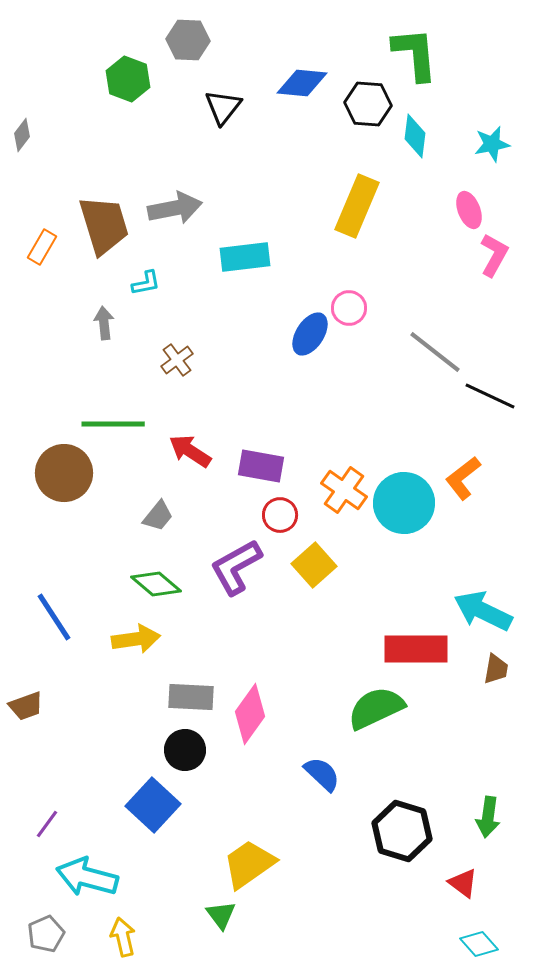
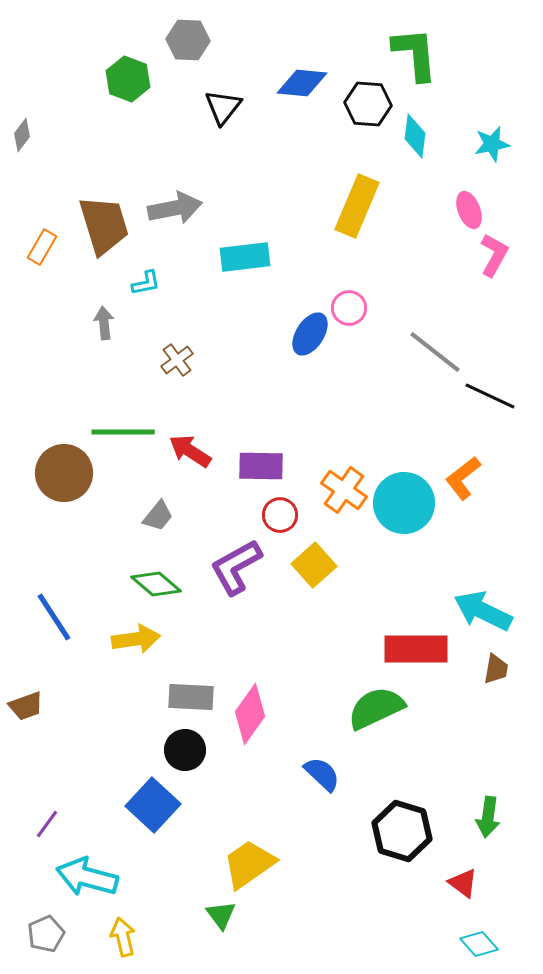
green line at (113, 424): moved 10 px right, 8 px down
purple rectangle at (261, 466): rotated 9 degrees counterclockwise
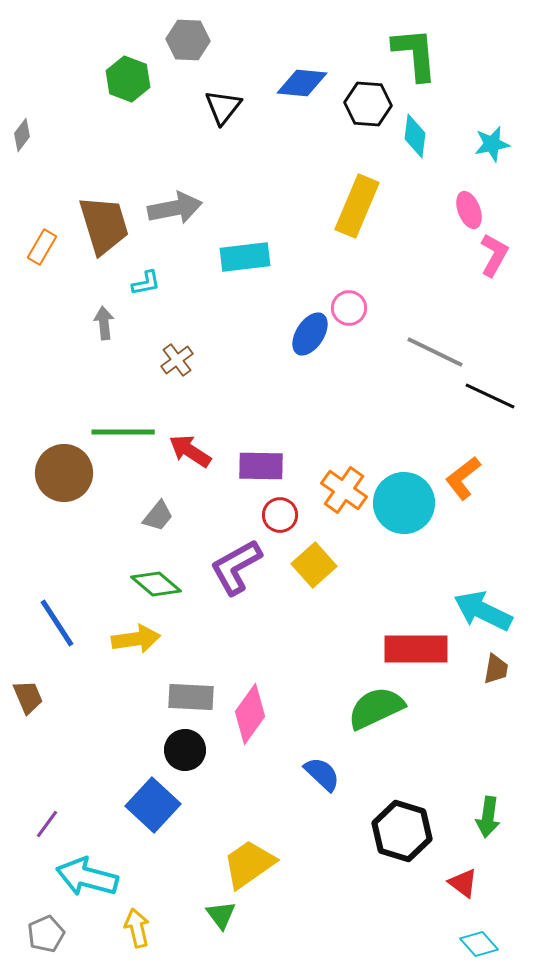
gray line at (435, 352): rotated 12 degrees counterclockwise
blue line at (54, 617): moved 3 px right, 6 px down
brown trapezoid at (26, 706): moved 2 px right, 9 px up; rotated 93 degrees counterclockwise
yellow arrow at (123, 937): moved 14 px right, 9 px up
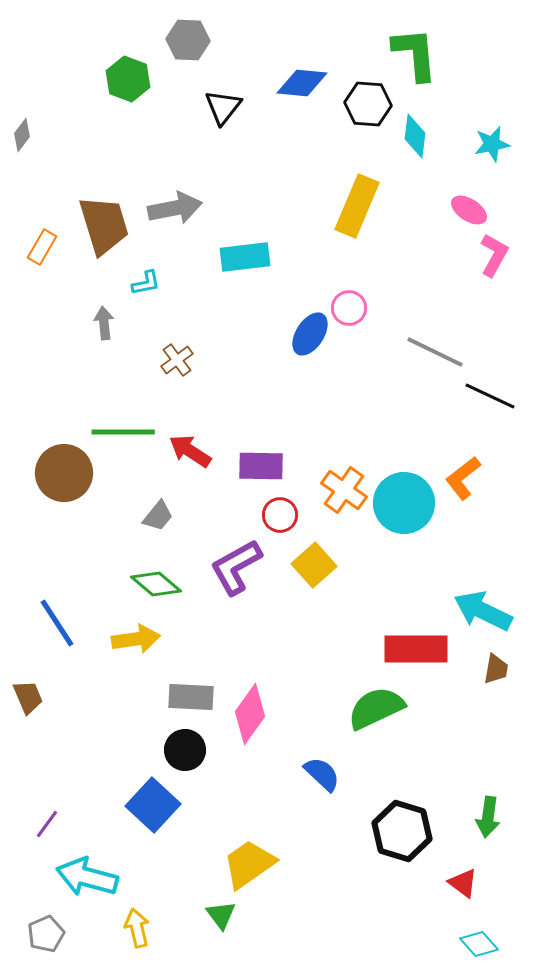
pink ellipse at (469, 210): rotated 36 degrees counterclockwise
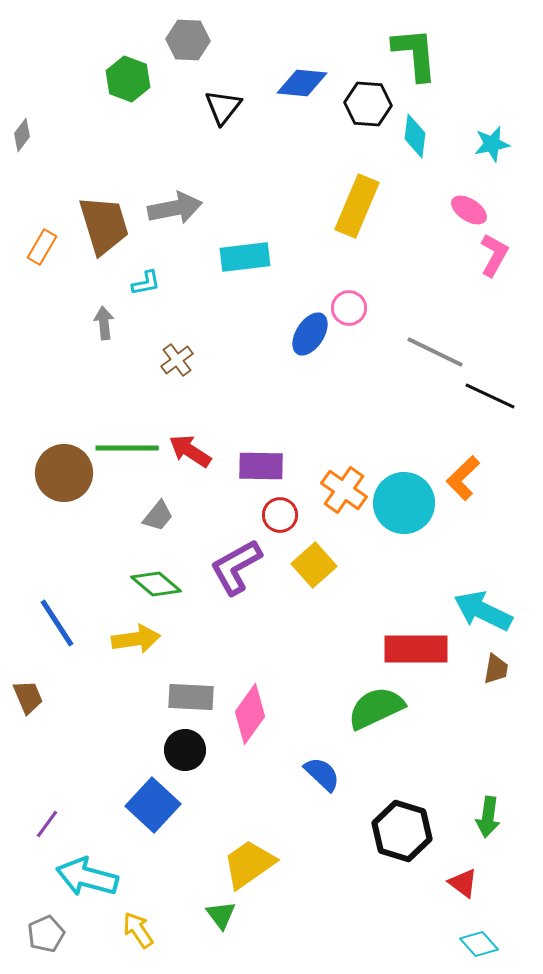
green line at (123, 432): moved 4 px right, 16 px down
orange L-shape at (463, 478): rotated 6 degrees counterclockwise
yellow arrow at (137, 928): moved 1 px right, 2 px down; rotated 21 degrees counterclockwise
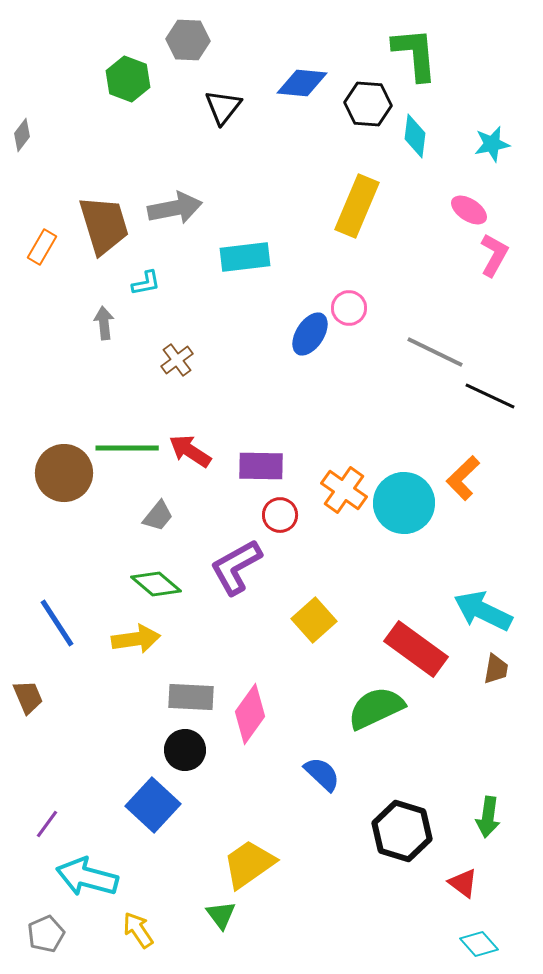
yellow square at (314, 565): moved 55 px down
red rectangle at (416, 649): rotated 36 degrees clockwise
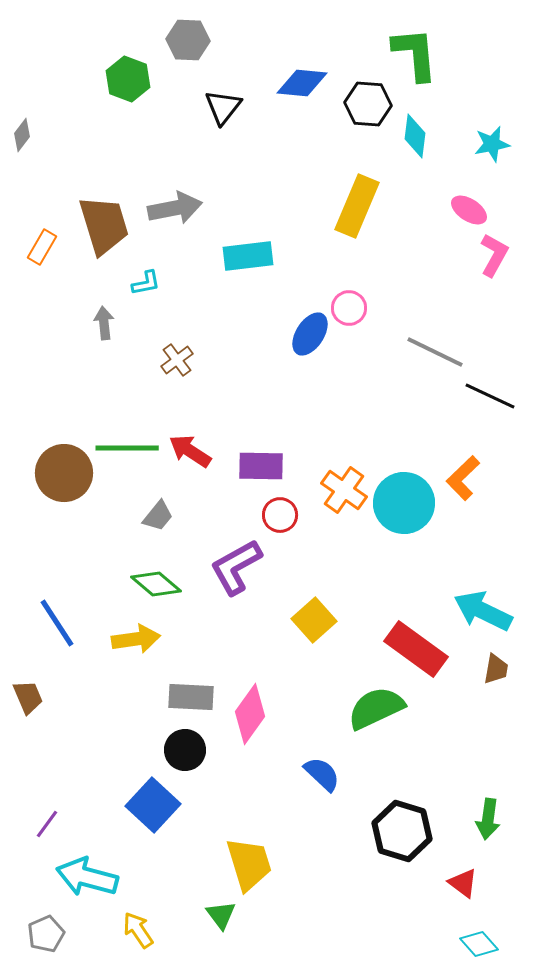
cyan rectangle at (245, 257): moved 3 px right, 1 px up
green arrow at (488, 817): moved 2 px down
yellow trapezoid at (249, 864): rotated 108 degrees clockwise
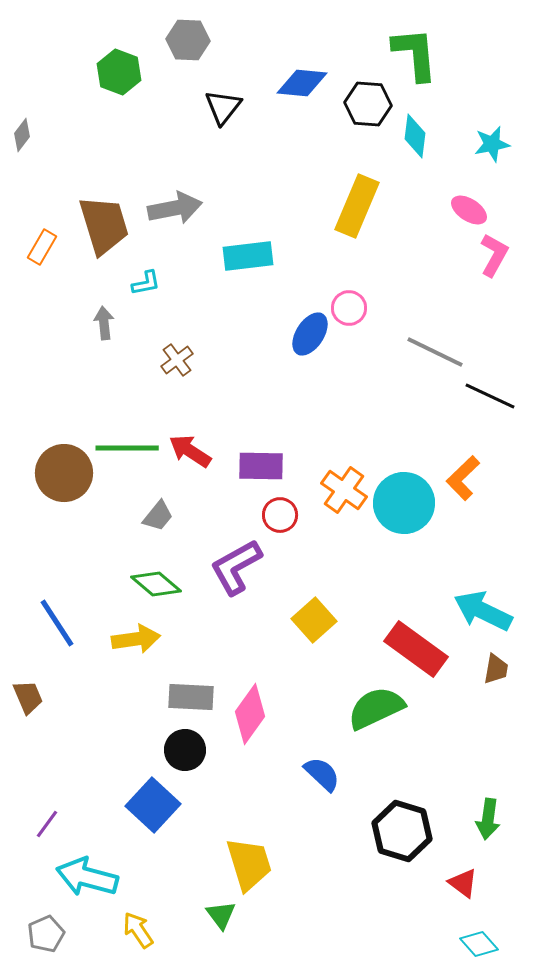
green hexagon at (128, 79): moved 9 px left, 7 px up
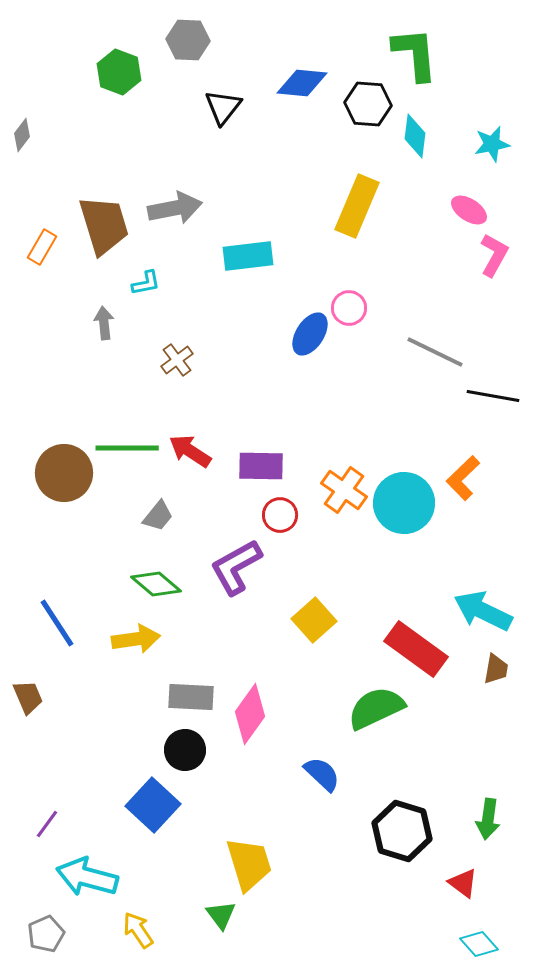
black line at (490, 396): moved 3 px right; rotated 15 degrees counterclockwise
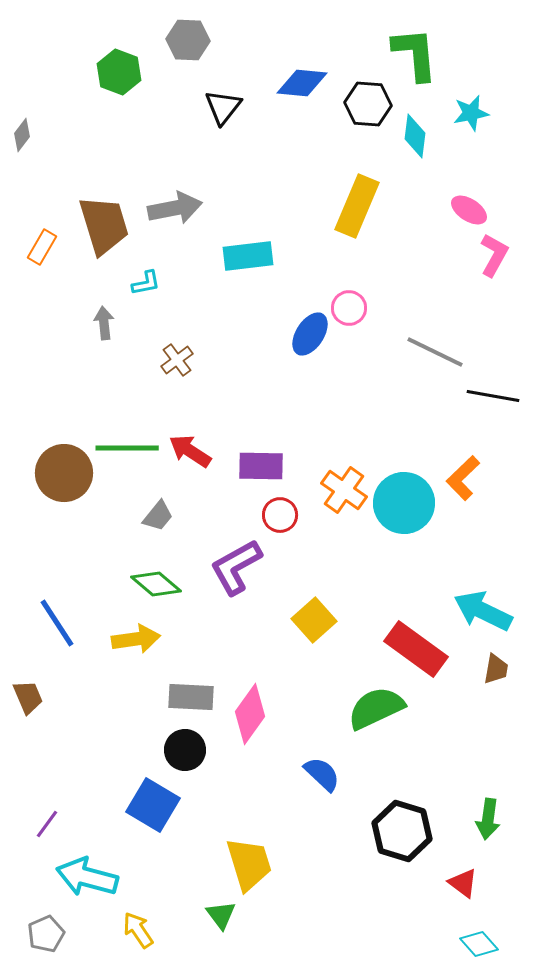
cyan star at (492, 144): moved 21 px left, 31 px up
blue square at (153, 805): rotated 12 degrees counterclockwise
